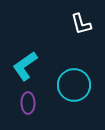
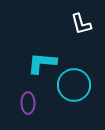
cyan L-shape: moved 17 px right, 3 px up; rotated 40 degrees clockwise
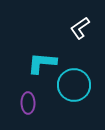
white L-shape: moved 1 px left, 4 px down; rotated 70 degrees clockwise
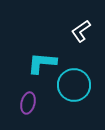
white L-shape: moved 1 px right, 3 px down
purple ellipse: rotated 15 degrees clockwise
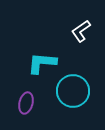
cyan circle: moved 1 px left, 6 px down
purple ellipse: moved 2 px left
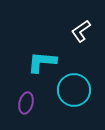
cyan L-shape: moved 1 px up
cyan circle: moved 1 px right, 1 px up
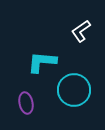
purple ellipse: rotated 25 degrees counterclockwise
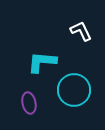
white L-shape: rotated 100 degrees clockwise
purple ellipse: moved 3 px right
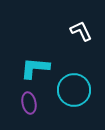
cyan L-shape: moved 7 px left, 6 px down
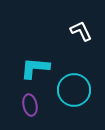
purple ellipse: moved 1 px right, 2 px down
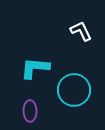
purple ellipse: moved 6 px down; rotated 10 degrees clockwise
